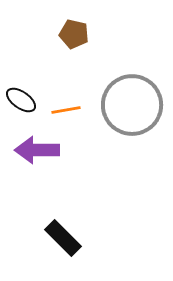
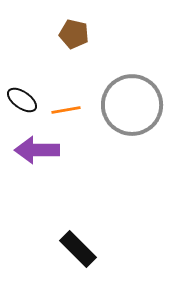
black ellipse: moved 1 px right
black rectangle: moved 15 px right, 11 px down
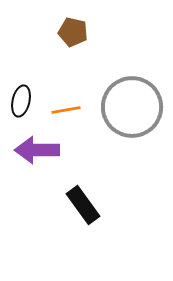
brown pentagon: moved 1 px left, 2 px up
black ellipse: moved 1 px left, 1 px down; rotated 68 degrees clockwise
gray circle: moved 2 px down
black rectangle: moved 5 px right, 44 px up; rotated 9 degrees clockwise
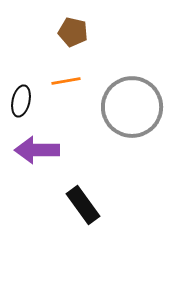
orange line: moved 29 px up
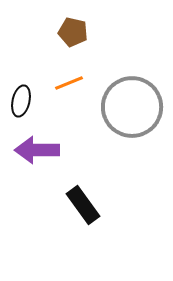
orange line: moved 3 px right, 2 px down; rotated 12 degrees counterclockwise
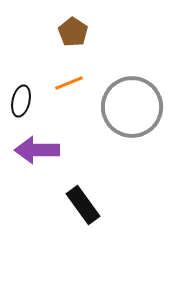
brown pentagon: rotated 20 degrees clockwise
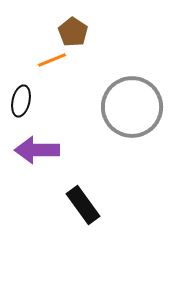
orange line: moved 17 px left, 23 px up
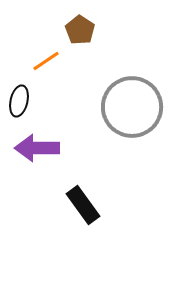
brown pentagon: moved 7 px right, 2 px up
orange line: moved 6 px left, 1 px down; rotated 12 degrees counterclockwise
black ellipse: moved 2 px left
purple arrow: moved 2 px up
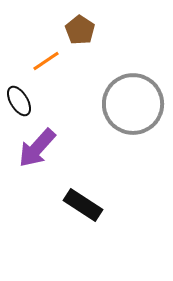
black ellipse: rotated 44 degrees counterclockwise
gray circle: moved 1 px right, 3 px up
purple arrow: rotated 48 degrees counterclockwise
black rectangle: rotated 21 degrees counterclockwise
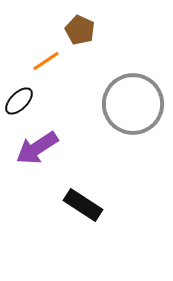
brown pentagon: rotated 8 degrees counterclockwise
black ellipse: rotated 76 degrees clockwise
purple arrow: rotated 15 degrees clockwise
